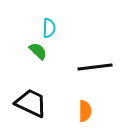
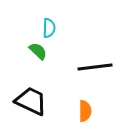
black trapezoid: moved 2 px up
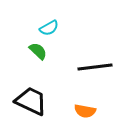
cyan semicircle: rotated 60 degrees clockwise
orange semicircle: rotated 100 degrees clockwise
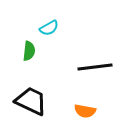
green semicircle: moved 9 px left; rotated 54 degrees clockwise
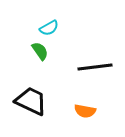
green semicircle: moved 11 px right; rotated 42 degrees counterclockwise
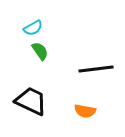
cyan semicircle: moved 16 px left
black line: moved 1 px right, 2 px down
